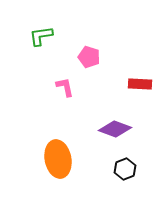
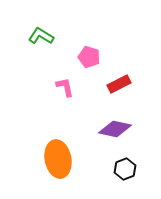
green L-shape: rotated 40 degrees clockwise
red rectangle: moved 21 px left; rotated 30 degrees counterclockwise
purple diamond: rotated 8 degrees counterclockwise
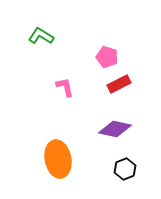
pink pentagon: moved 18 px right
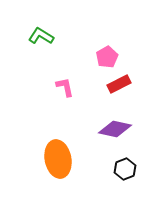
pink pentagon: rotated 25 degrees clockwise
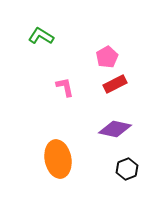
red rectangle: moved 4 px left
black hexagon: moved 2 px right
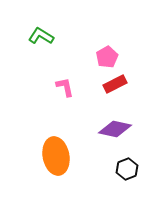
orange ellipse: moved 2 px left, 3 px up
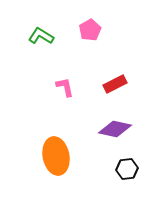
pink pentagon: moved 17 px left, 27 px up
black hexagon: rotated 15 degrees clockwise
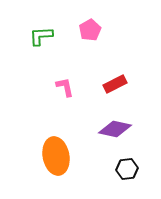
green L-shape: rotated 35 degrees counterclockwise
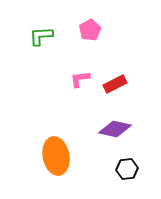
pink L-shape: moved 15 px right, 8 px up; rotated 85 degrees counterclockwise
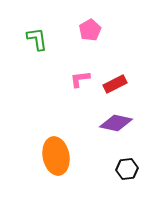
green L-shape: moved 4 px left, 3 px down; rotated 85 degrees clockwise
purple diamond: moved 1 px right, 6 px up
